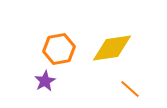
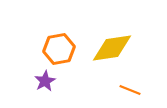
orange line: moved 1 px down; rotated 20 degrees counterclockwise
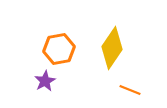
yellow diamond: rotated 48 degrees counterclockwise
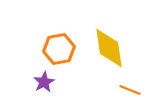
yellow diamond: moved 3 px left; rotated 42 degrees counterclockwise
purple star: moved 1 px left, 1 px down
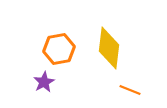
yellow diamond: rotated 15 degrees clockwise
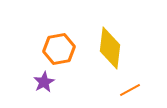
yellow diamond: moved 1 px right
orange line: rotated 50 degrees counterclockwise
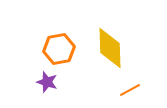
yellow diamond: rotated 9 degrees counterclockwise
purple star: moved 3 px right; rotated 25 degrees counterclockwise
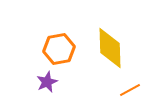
purple star: rotated 30 degrees clockwise
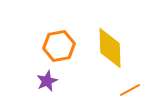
orange hexagon: moved 3 px up
purple star: moved 1 px up
